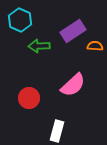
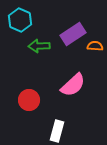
purple rectangle: moved 3 px down
red circle: moved 2 px down
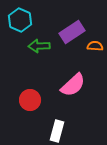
purple rectangle: moved 1 px left, 2 px up
red circle: moved 1 px right
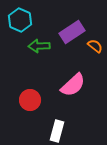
orange semicircle: rotated 35 degrees clockwise
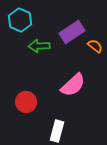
red circle: moved 4 px left, 2 px down
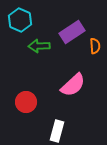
orange semicircle: rotated 49 degrees clockwise
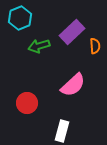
cyan hexagon: moved 2 px up; rotated 15 degrees clockwise
purple rectangle: rotated 10 degrees counterclockwise
green arrow: rotated 15 degrees counterclockwise
red circle: moved 1 px right, 1 px down
white rectangle: moved 5 px right
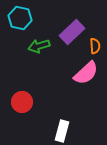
cyan hexagon: rotated 25 degrees counterclockwise
pink semicircle: moved 13 px right, 12 px up
red circle: moved 5 px left, 1 px up
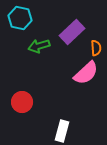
orange semicircle: moved 1 px right, 2 px down
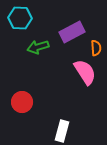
cyan hexagon: rotated 10 degrees counterclockwise
purple rectangle: rotated 15 degrees clockwise
green arrow: moved 1 px left, 1 px down
pink semicircle: moved 1 px left, 1 px up; rotated 80 degrees counterclockwise
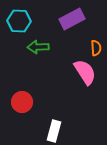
cyan hexagon: moved 1 px left, 3 px down
purple rectangle: moved 13 px up
green arrow: rotated 15 degrees clockwise
white rectangle: moved 8 px left
